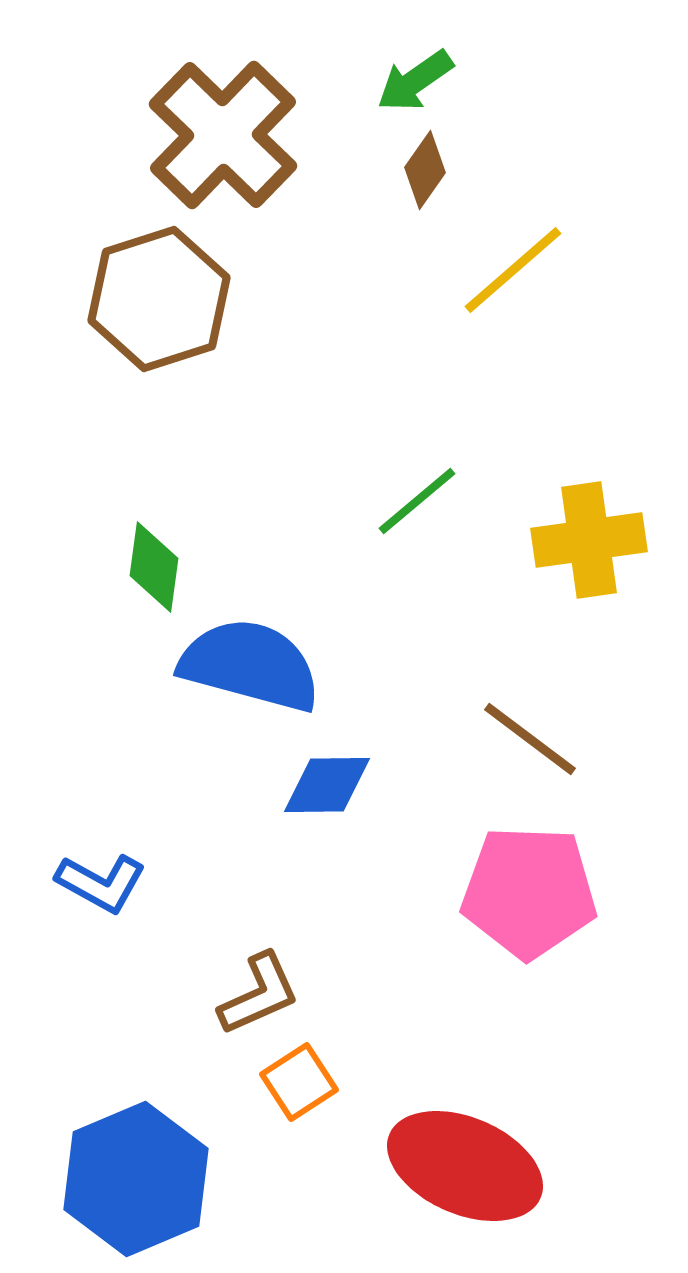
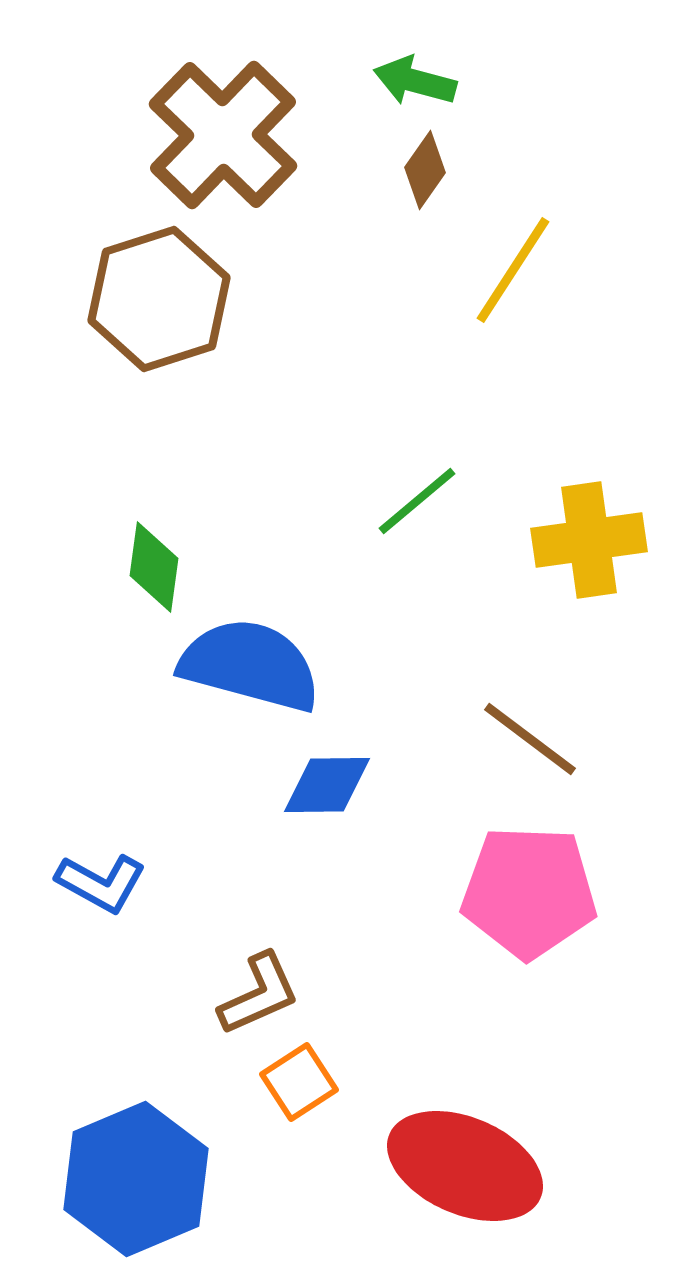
green arrow: rotated 50 degrees clockwise
yellow line: rotated 16 degrees counterclockwise
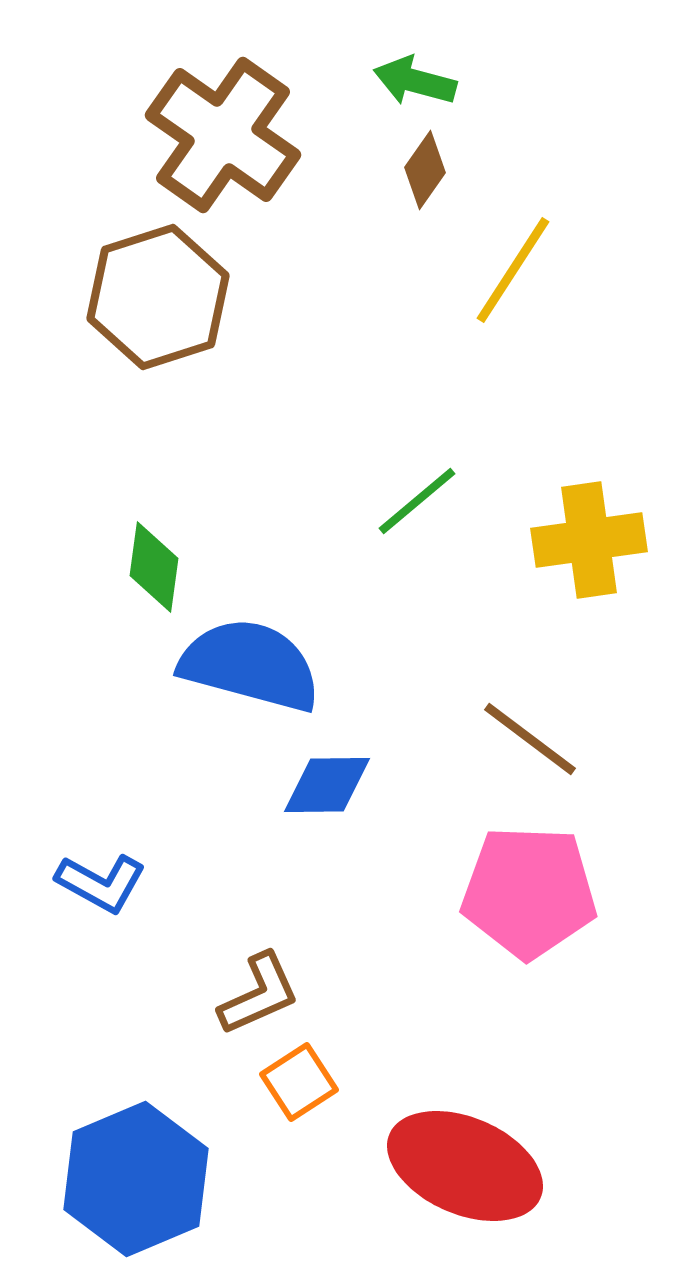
brown cross: rotated 9 degrees counterclockwise
brown hexagon: moved 1 px left, 2 px up
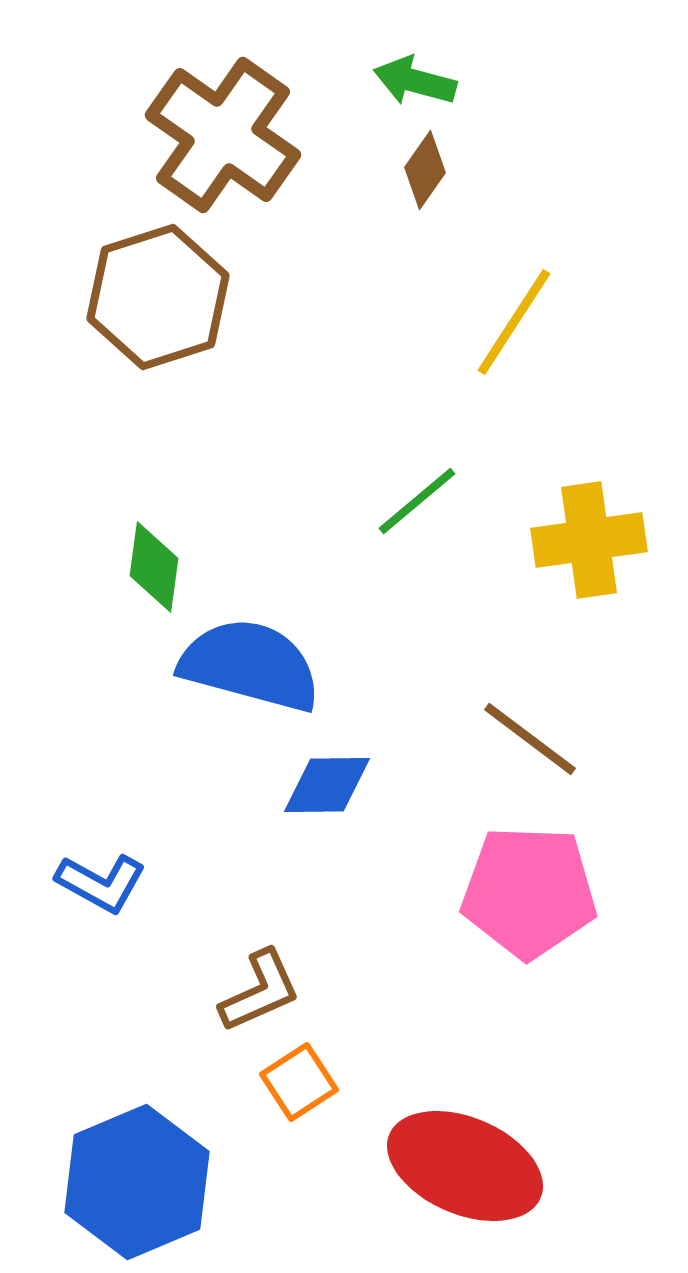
yellow line: moved 1 px right, 52 px down
brown L-shape: moved 1 px right, 3 px up
blue hexagon: moved 1 px right, 3 px down
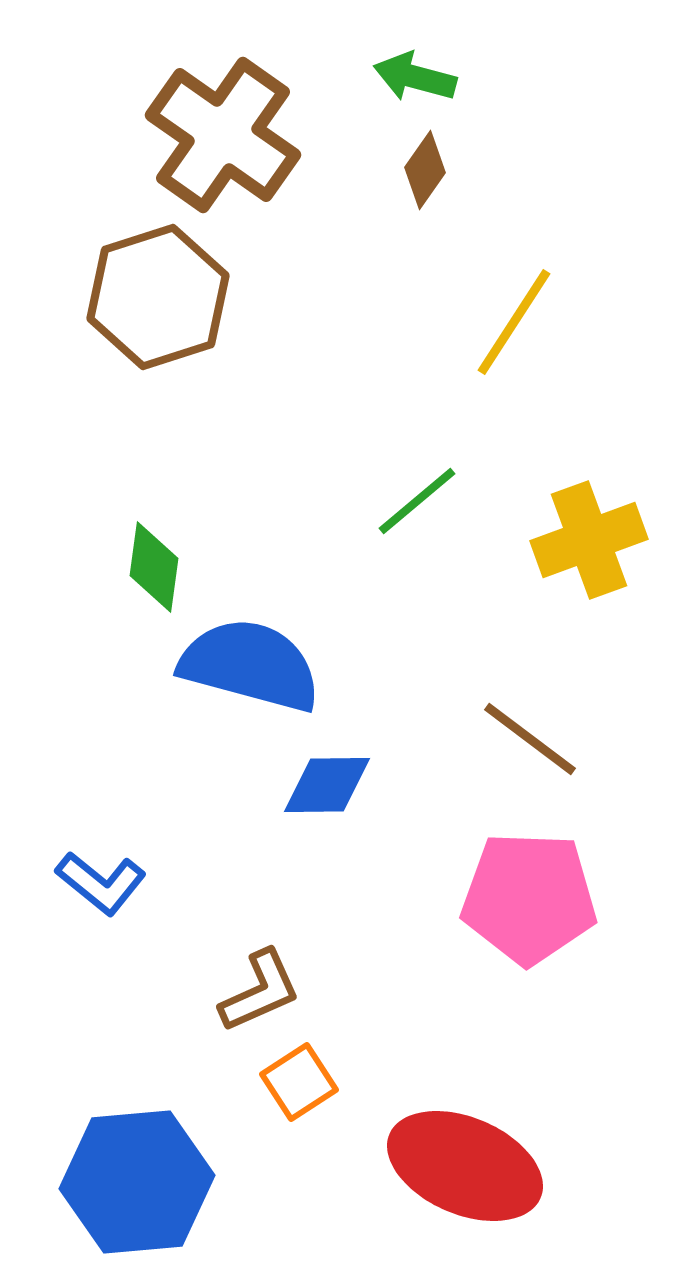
green arrow: moved 4 px up
yellow cross: rotated 12 degrees counterclockwise
blue L-shape: rotated 10 degrees clockwise
pink pentagon: moved 6 px down
blue hexagon: rotated 18 degrees clockwise
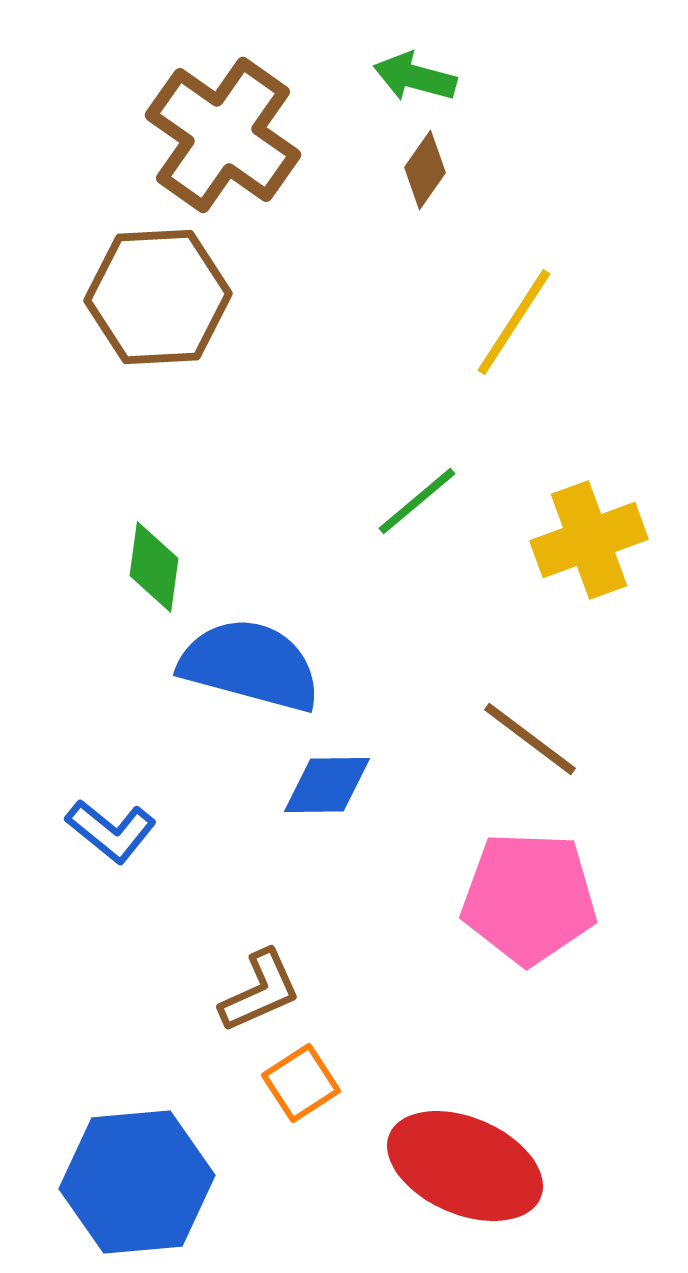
brown hexagon: rotated 15 degrees clockwise
blue L-shape: moved 10 px right, 52 px up
orange square: moved 2 px right, 1 px down
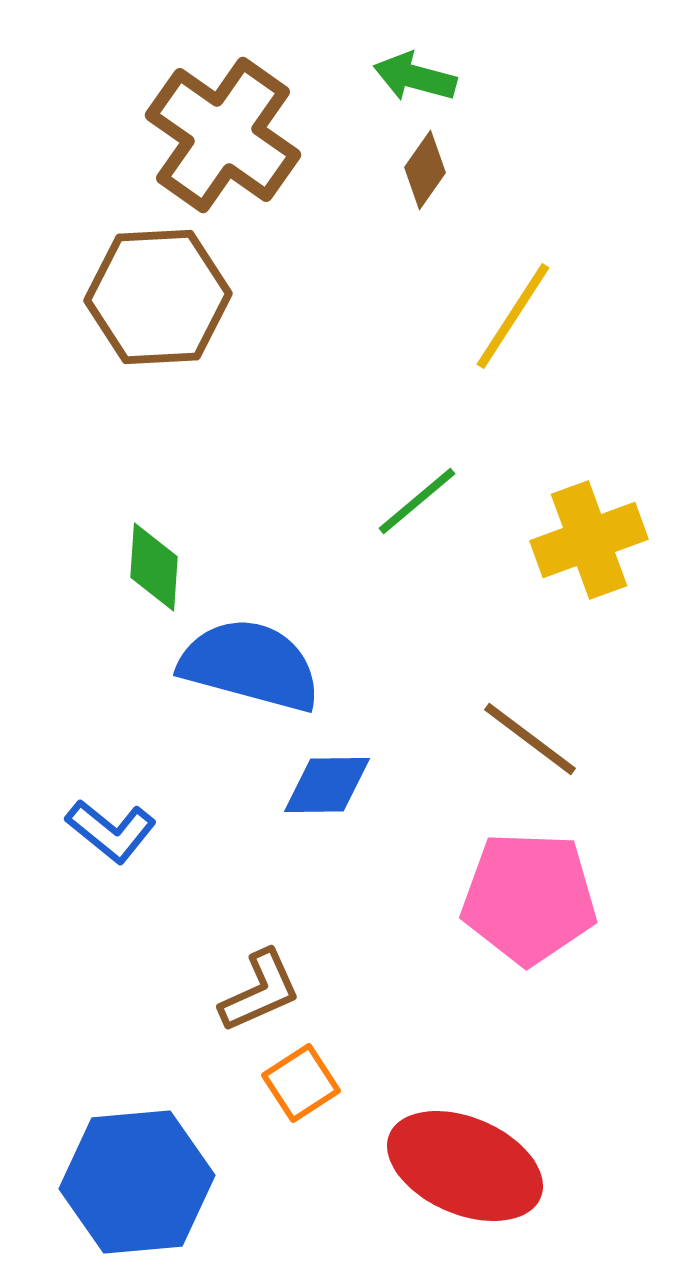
yellow line: moved 1 px left, 6 px up
green diamond: rotated 4 degrees counterclockwise
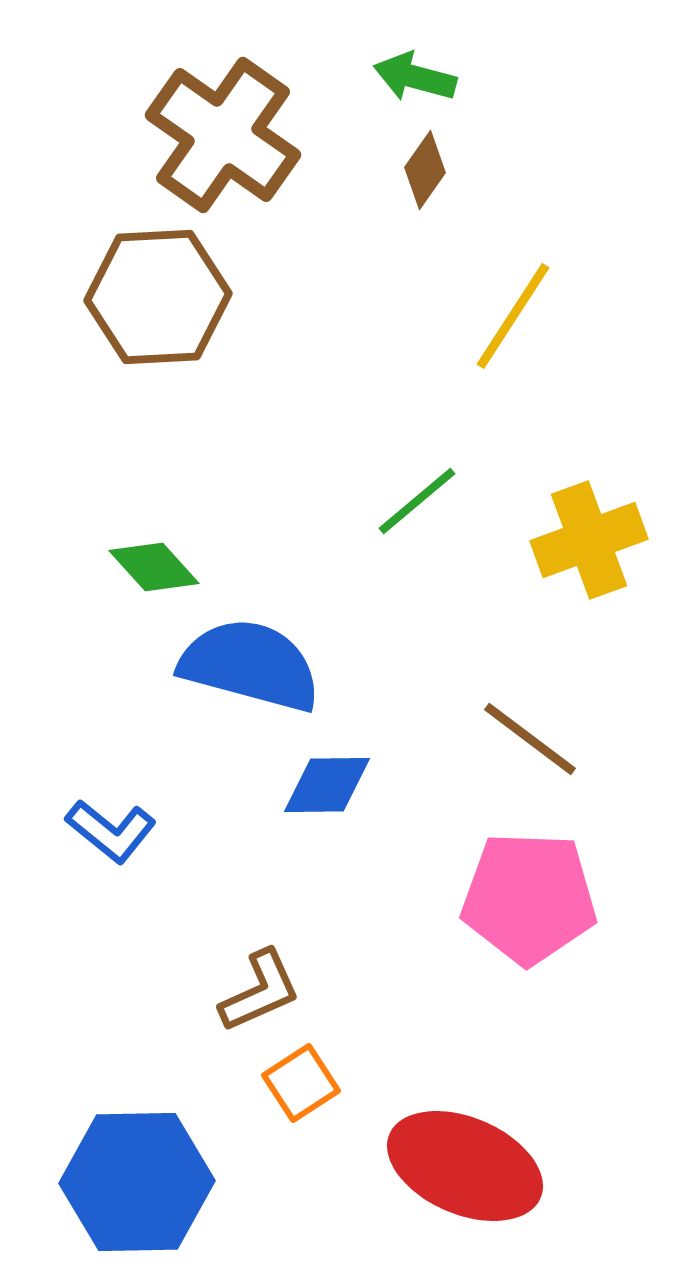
green diamond: rotated 46 degrees counterclockwise
blue hexagon: rotated 4 degrees clockwise
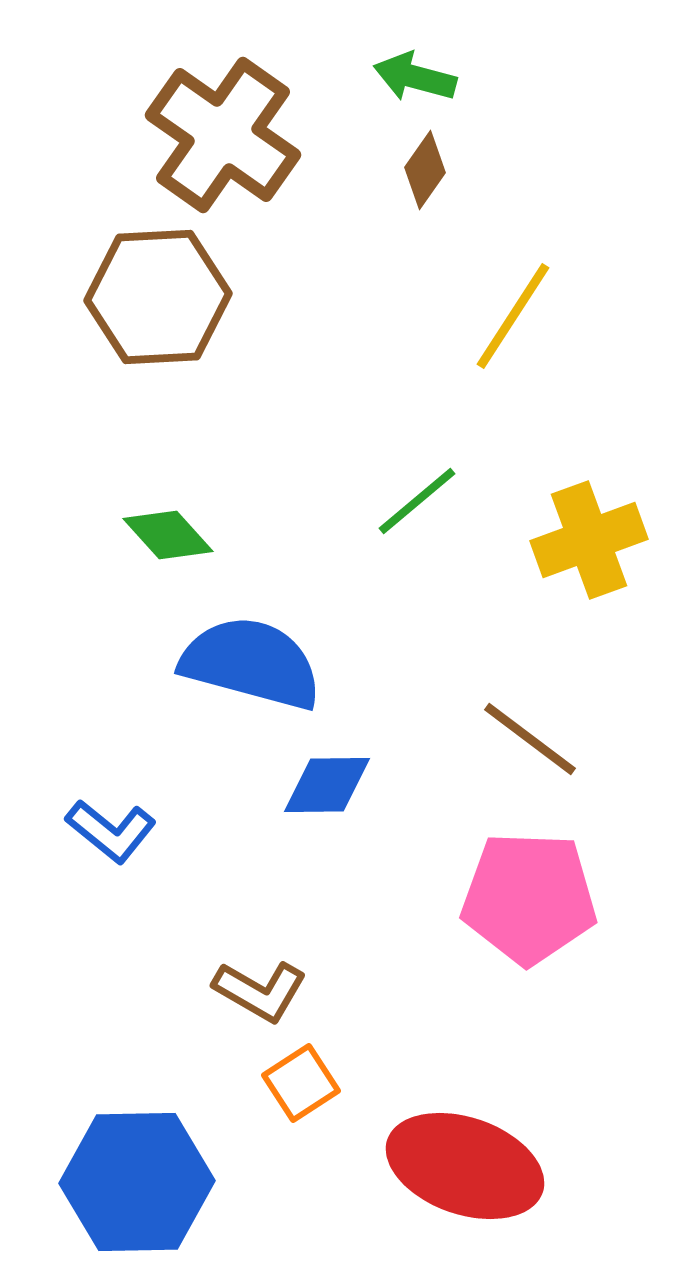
green diamond: moved 14 px right, 32 px up
blue semicircle: moved 1 px right, 2 px up
brown L-shape: rotated 54 degrees clockwise
red ellipse: rotated 4 degrees counterclockwise
